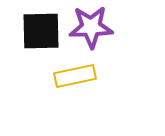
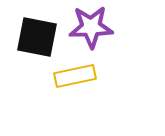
black square: moved 4 px left, 6 px down; rotated 12 degrees clockwise
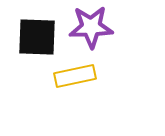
black square: rotated 9 degrees counterclockwise
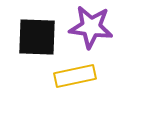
purple star: rotated 9 degrees clockwise
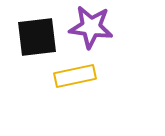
black square: rotated 9 degrees counterclockwise
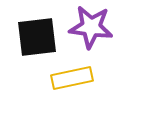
yellow rectangle: moved 3 px left, 2 px down
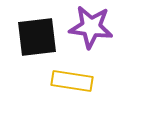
yellow rectangle: moved 3 px down; rotated 21 degrees clockwise
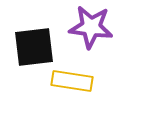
black square: moved 3 px left, 10 px down
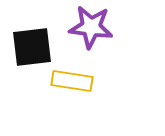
black square: moved 2 px left
